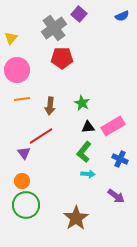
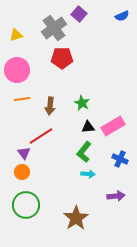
yellow triangle: moved 5 px right, 3 px up; rotated 32 degrees clockwise
orange circle: moved 9 px up
purple arrow: rotated 42 degrees counterclockwise
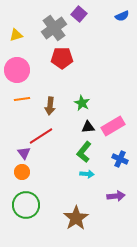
cyan arrow: moved 1 px left
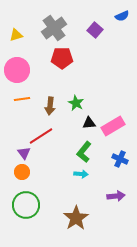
purple square: moved 16 px right, 16 px down
green star: moved 6 px left
black triangle: moved 1 px right, 4 px up
cyan arrow: moved 6 px left
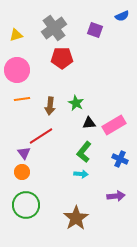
purple square: rotated 21 degrees counterclockwise
pink rectangle: moved 1 px right, 1 px up
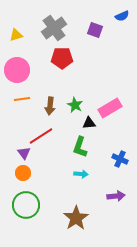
green star: moved 1 px left, 2 px down
pink rectangle: moved 4 px left, 17 px up
green L-shape: moved 4 px left, 5 px up; rotated 20 degrees counterclockwise
orange circle: moved 1 px right, 1 px down
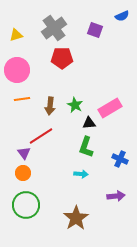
green L-shape: moved 6 px right
